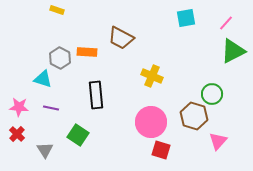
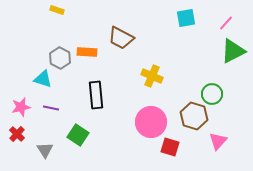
pink star: moved 2 px right; rotated 18 degrees counterclockwise
red square: moved 9 px right, 3 px up
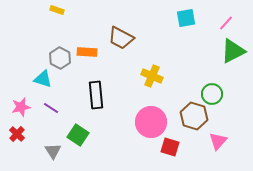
purple line: rotated 21 degrees clockwise
gray triangle: moved 8 px right, 1 px down
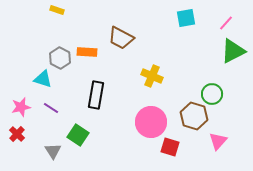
black rectangle: rotated 16 degrees clockwise
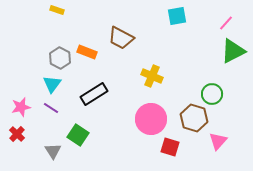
cyan square: moved 9 px left, 2 px up
orange rectangle: rotated 18 degrees clockwise
cyan triangle: moved 9 px right, 5 px down; rotated 48 degrees clockwise
black rectangle: moved 2 px left, 1 px up; rotated 48 degrees clockwise
brown hexagon: moved 2 px down
pink circle: moved 3 px up
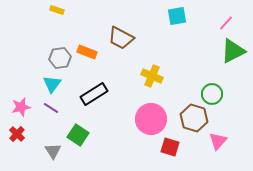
gray hexagon: rotated 25 degrees clockwise
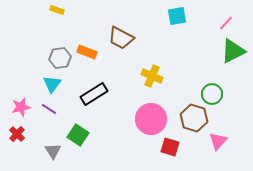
purple line: moved 2 px left, 1 px down
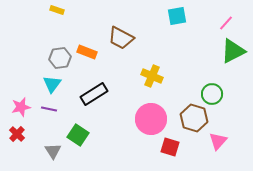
purple line: rotated 21 degrees counterclockwise
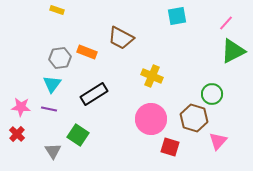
pink star: rotated 18 degrees clockwise
